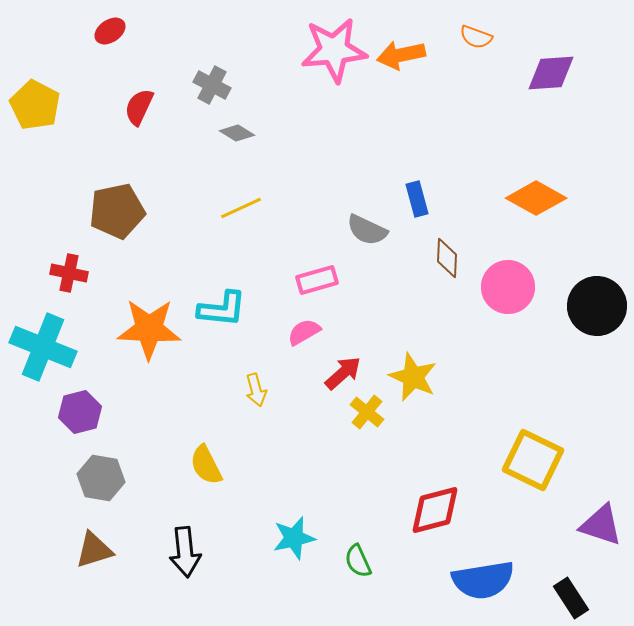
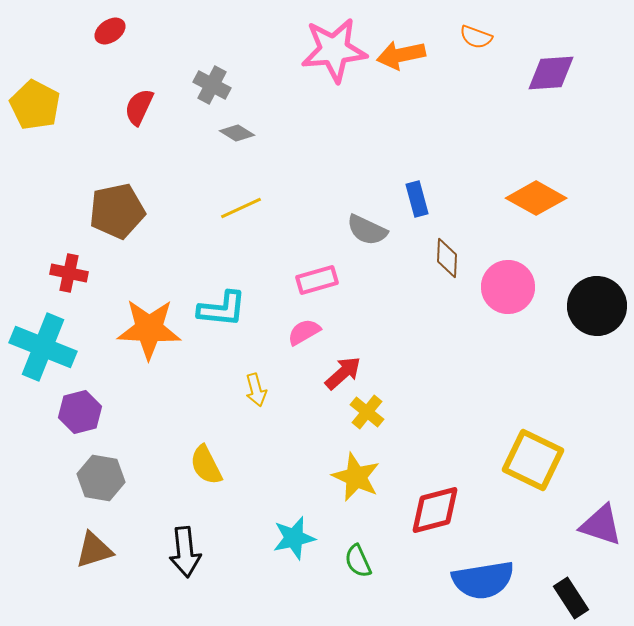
yellow star: moved 57 px left, 100 px down
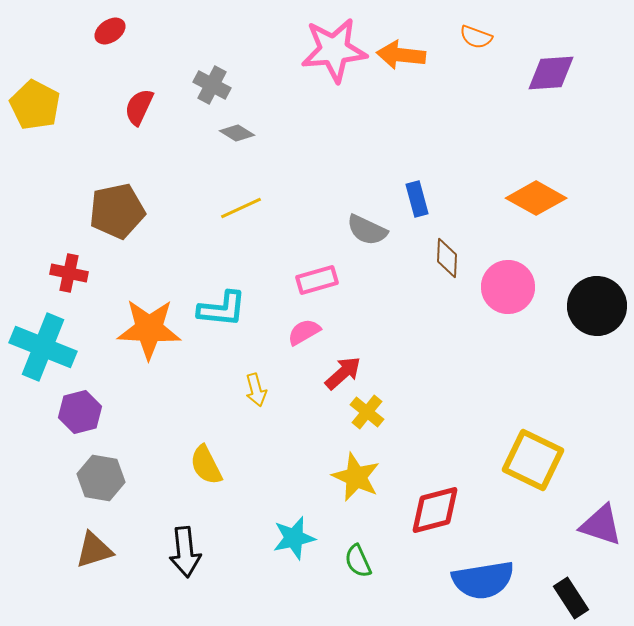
orange arrow: rotated 18 degrees clockwise
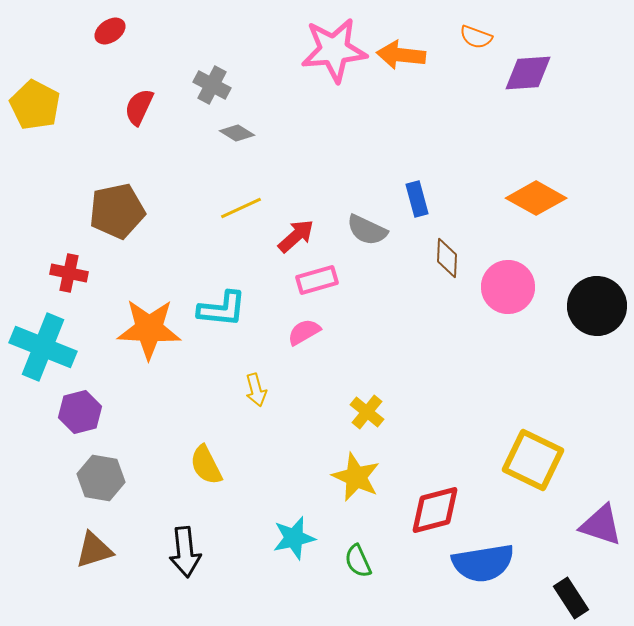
purple diamond: moved 23 px left
red arrow: moved 47 px left, 137 px up
blue semicircle: moved 17 px up
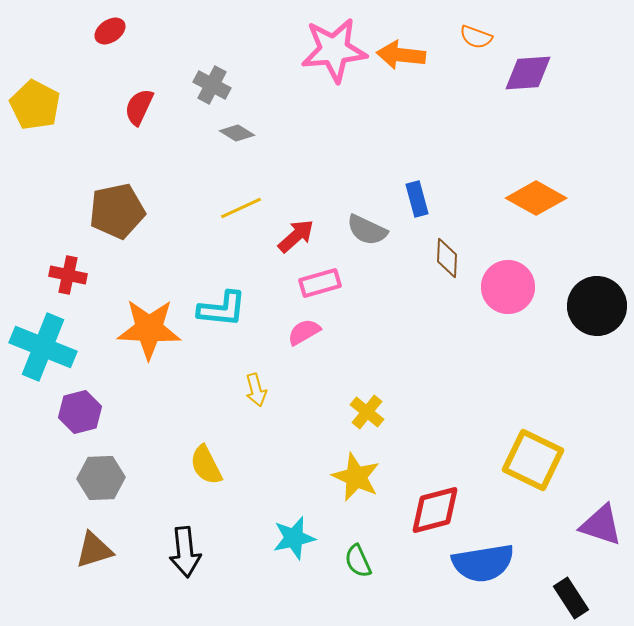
red cross: moved 1 px left, 2 px down
pink rectangle: moved 3 px right, 3 px down
gray hexagon: rotated 12 degrees counterclockwise
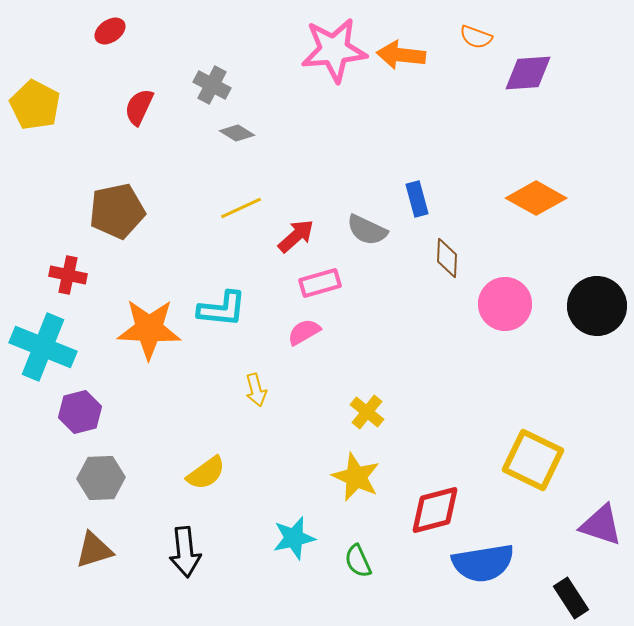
pink circle: moved 3 px left, 17 px down
yellow semicircle: moved 8 px down; rotated 99 degrees counterclockwise
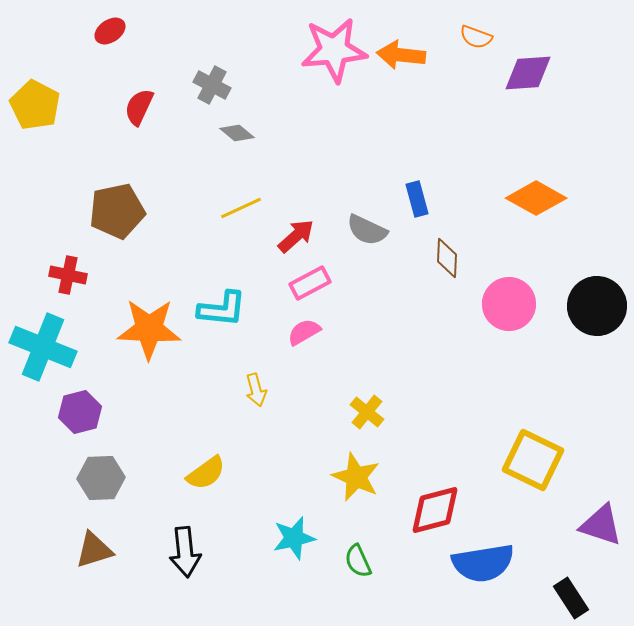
gray diamond: rotated 8 degrees clockwise
pink rectangle: moved 10 px left; rotated 12 degrees counterclockwise
pink circle: moved 4 px right
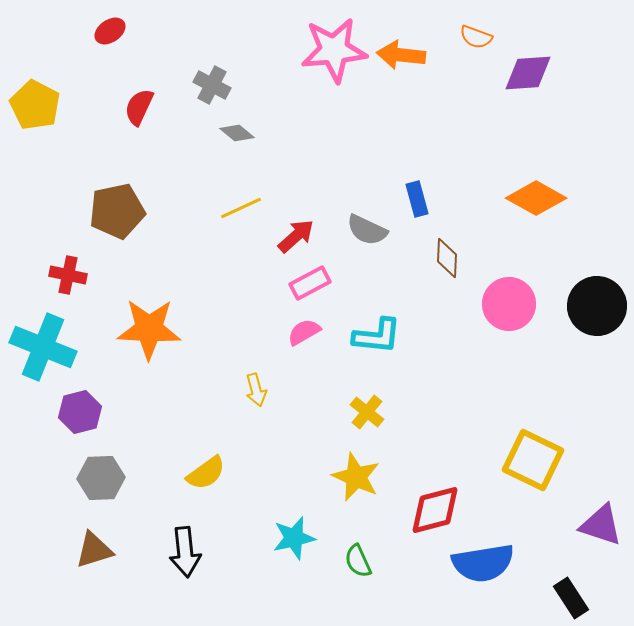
cyan L-shape: moved 155 px right, 27 px down
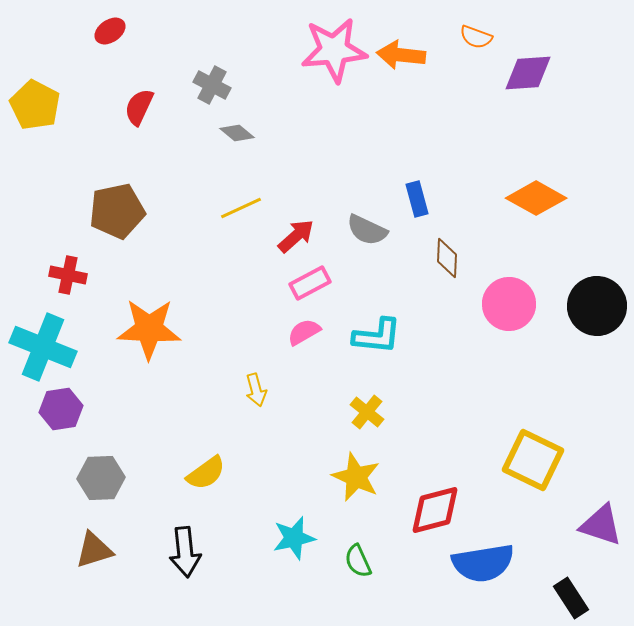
purple hexagon: moved 19 px left, 3 px up; rotated 6 degrees clockwise
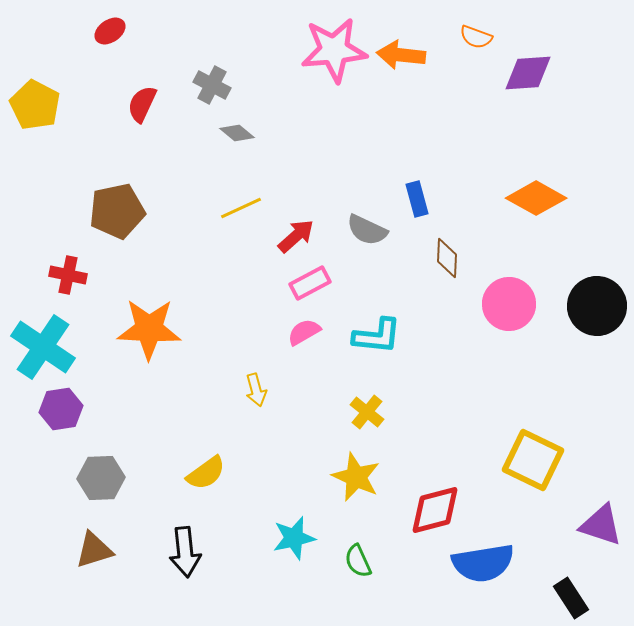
red semicircle: moved 3 px right, 3 px up
cyan cross: rotated 12 degrees clockwise
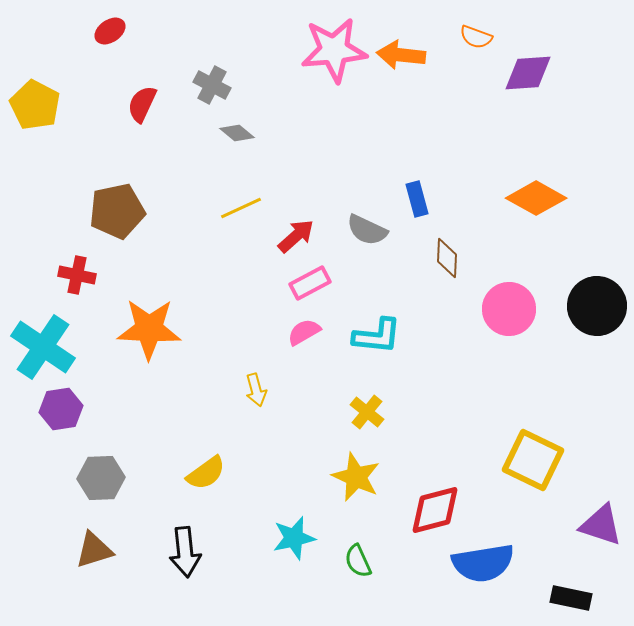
red cross: moved 9 px right
pink circle: moved 5 px down
black rectangle: rotated 45 degrees counterclockwise
